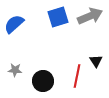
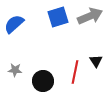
red line: moved 2 px left, 4 px up
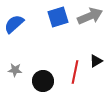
black triangle: rotated 32 degrees clockwise
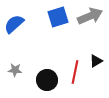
black circle: moved 4 px right, 1 px up
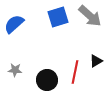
gray arrow: rotated 65 degrees clockwise
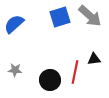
blue square: moved 2 px right
black triangle: moved 2 px left, 2 px up; rotated 24 degrees clockwise
black circle: moved 3 px right
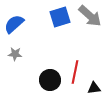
black triangle: moved 29 px down
gray star: moved 16 px up
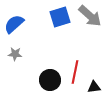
black triangle: moved 1 px up
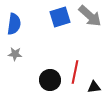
blue semicircle: rotated 140 degrees clockwise
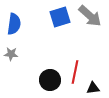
gray star: moved 4 px left
black triangle: moved 1 px left, 1 px down
